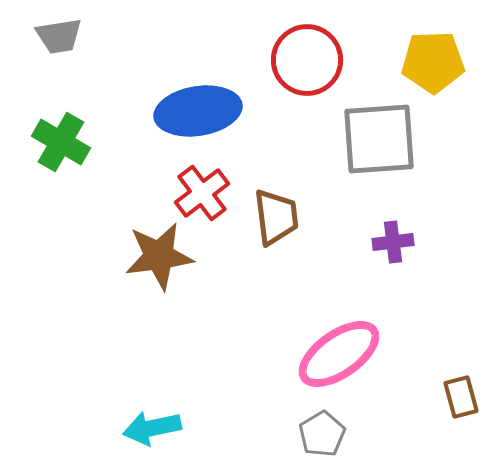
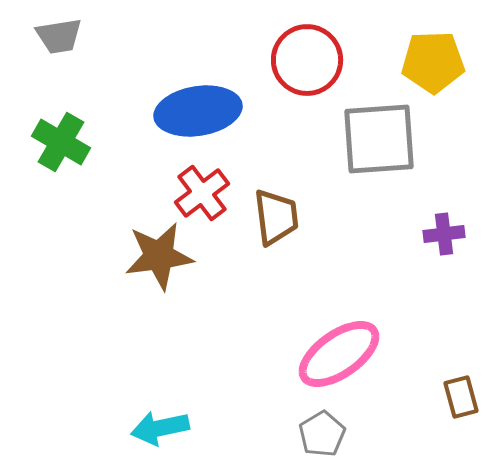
purple cross: moved 51 px right, 8 px up
cyan arrow: moved 8 px right
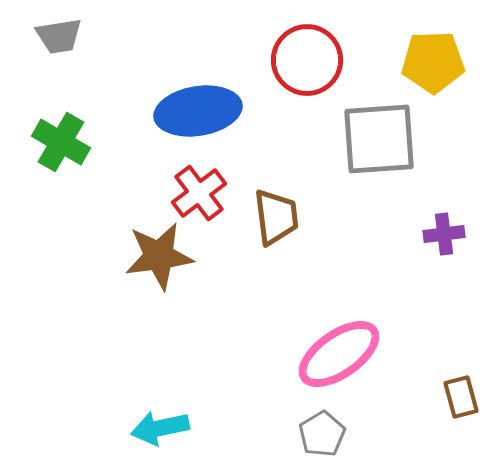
red cross: moved 3 px left
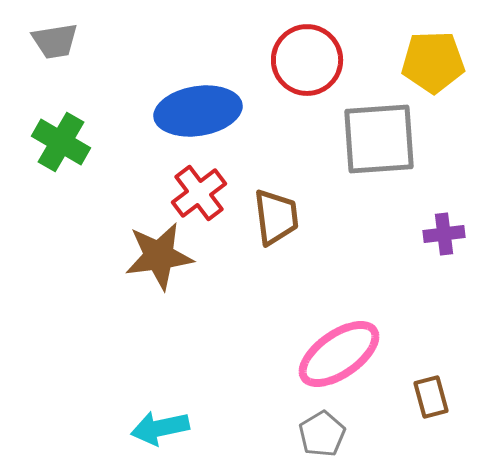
gray trapezoid: moved 4 px left, 5 px down
brown rectangle: moved 30 px left
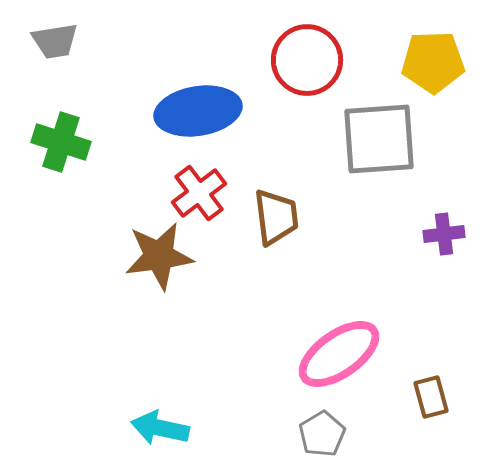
green cross: rotated 12 degrees counterclockwise
cyan arrow: rotated 24 degrees clockwise
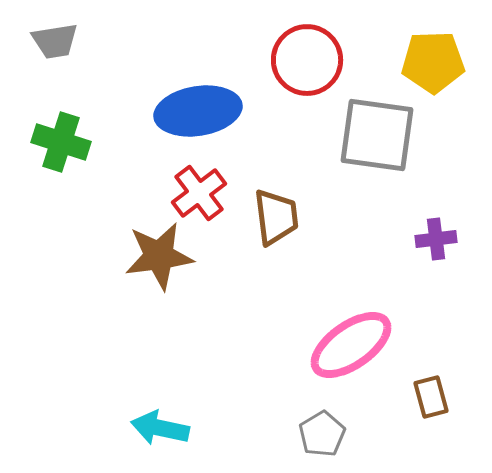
gray square: moved 2 px left, 4 px up; rotated 12 degrees clockwise
purple cross: moved 8 px left, 5 px down
pink ellipse: moved 12 px right, 9 px up
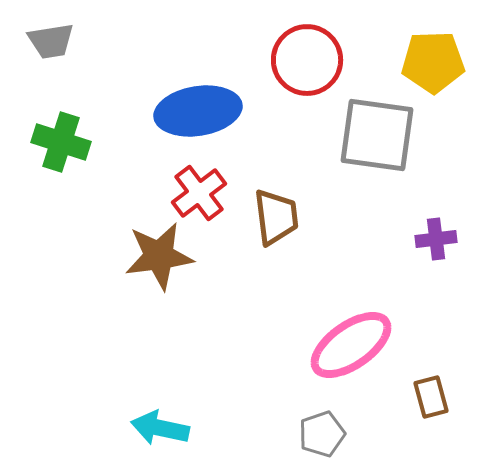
gray trapezoid: moved 4 px left
gray pentagon: rotated 12 degrees clockwise
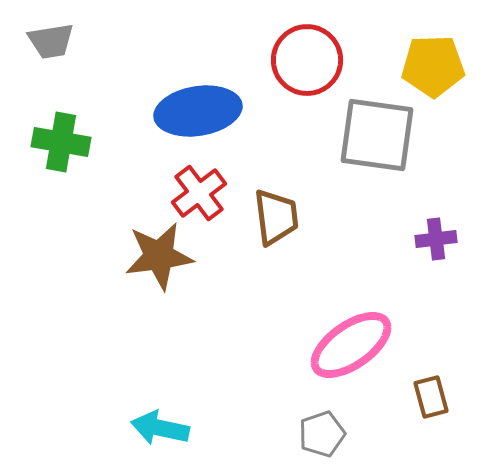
yellow pentagon: moved 4 px down
green cross: rotated 8 degrees counterclockwise
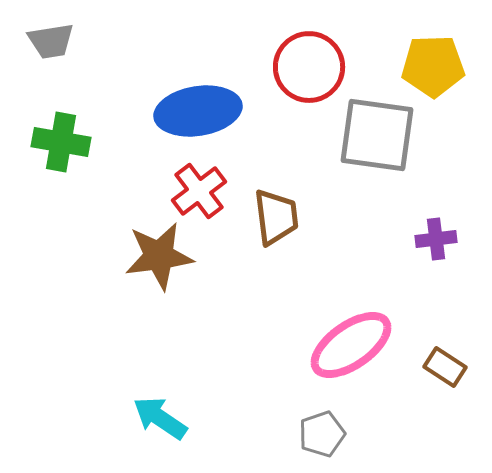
red circle: moved 2 px right, 7 px down
red cross: moved 2 px up
brown rectangle: moved 14 px right, 30 px up; rotated 42 degrees counterclockwise
cyan arrow: moved 10 px up; rotated 22 degrees clockwise
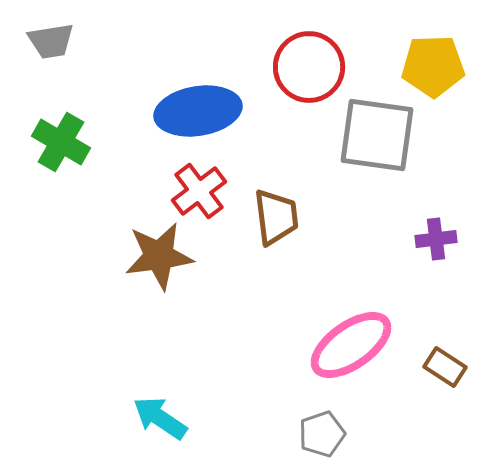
green cross: rotated 20 degrees clockwise
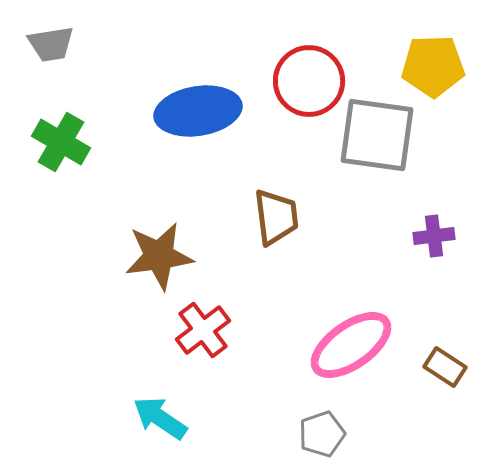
gray trapezoid: moved 3 px down
red circle: moved 14 px down
red cross: moved 4 px right, 139 px down
purple cross: moved 2 px left, 3 px up
